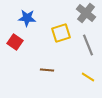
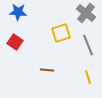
blue star: moved 9 px left, 6 px up
yellow line: rotated 40 degrees clockwise
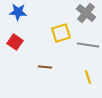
gray line: rotated 60 degrees counterclockwise
brown line: moved 2 px left, 3 px up
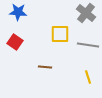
yellow square: moved 1 px left, 1 px down; rotated 18 degrees clockwise
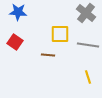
brown line: moved 3 px right, 12 px up
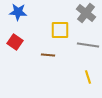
yellow square: moved 4 px up
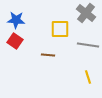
blue star: moved 2 px left, 8 px down
yellow square: moved 1 px up
red square: moved 1 px up
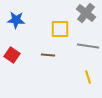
red square: moved 3 px left, 14 px down
gray line: moved 1 px down
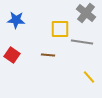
gray line: moved 6 px left, 4 px up
yellow line: moved 1 px right; rotated 24 degrees counterclockwise
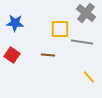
blue star: moved 1 px left, 3 px down
